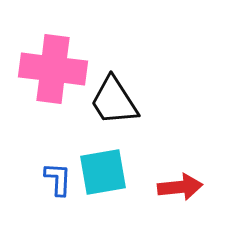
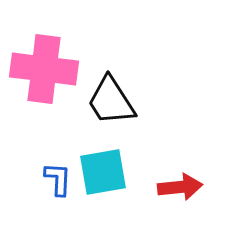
pink cross: moved 9 px left
black trapezoid: moved 3 px left
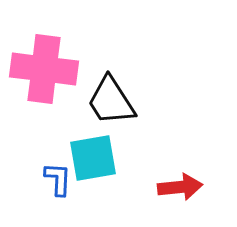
cyan square: moved 10 px left, 14 px up
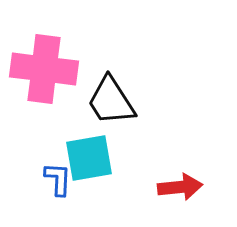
cyan square: moved 4 px left
